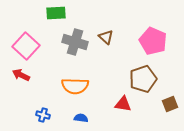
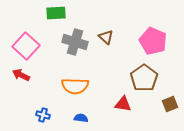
brown pentagon: moved 1 px right, 1 px up; rotated 16 degrees counterclockwise
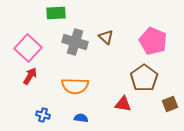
pink square: moved 2 px right, 2 px down
red arrow: moved 9 px right, 1 px down; rotated 96 degrees clockwise
